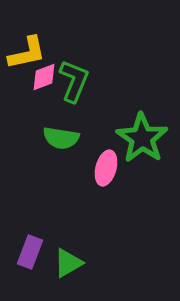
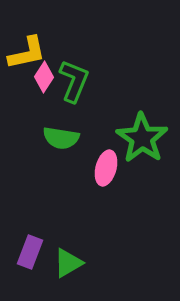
pink diamond: rotated 36 degrees counterclockwise
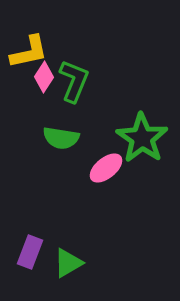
yellow L-shape: moved 2 px right, 1 px up
pink ellipse: rotated 36 degrees clockwise
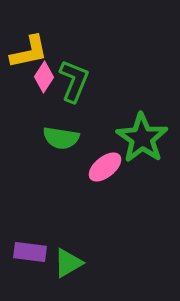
pink ellipse: moved 1 px left, 1 px up
purple rectangle: rotated 76 degrees clockwise
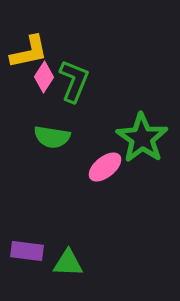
green semicircle: moved 9 px left, 1 px up
purple rectangle: moved 3 px left, 1 px up
green triangle: rotated 32 degrees clockwise
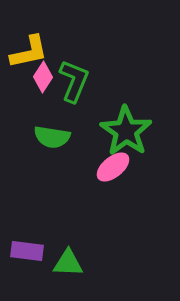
pink diamond: moved 1 px left
green star: moved 16 px left, 7 px up
pink ellipse: moved 8 px right
